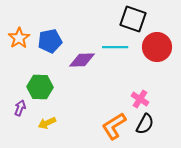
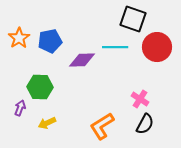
orange L-shape: moved 12 px left
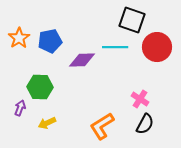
black square: moved 1 px left, 1 px down
